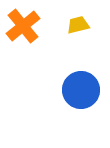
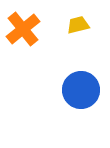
orange cross: moved 3 px down
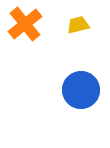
orange cross: moved 2 px right, 5 px up
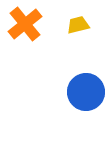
blue circle: moved 5 px right, 2 px down
